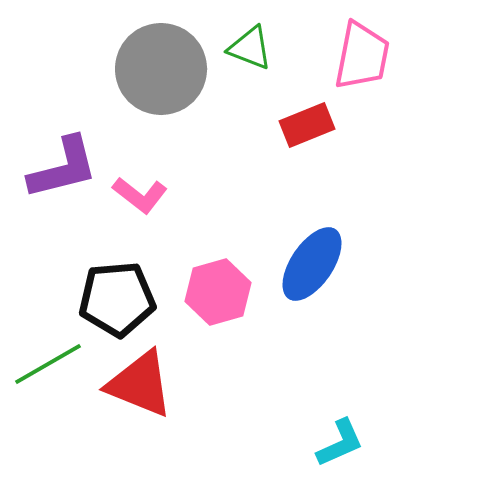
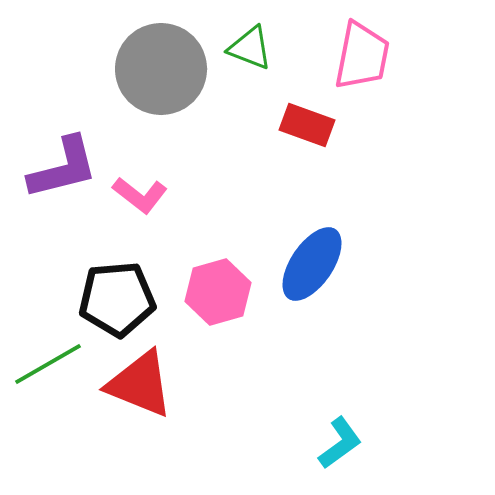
red rectangle: rotated 42 degrees clockwise
cyan L-shape: rotated 12 degrees counterclockwise
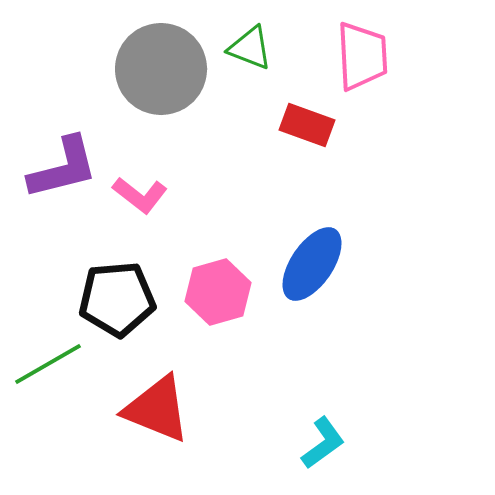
pink trapezoid: rotated 14 degrees counterclockwise
red triangle: moved 17 px right, 25 px down
cyan L-shape: moved 17 px left
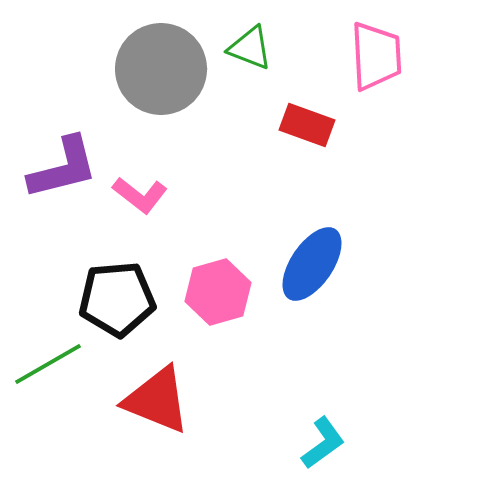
pink trapezoid: moved 14 px right
red triangle: moved 9 px up
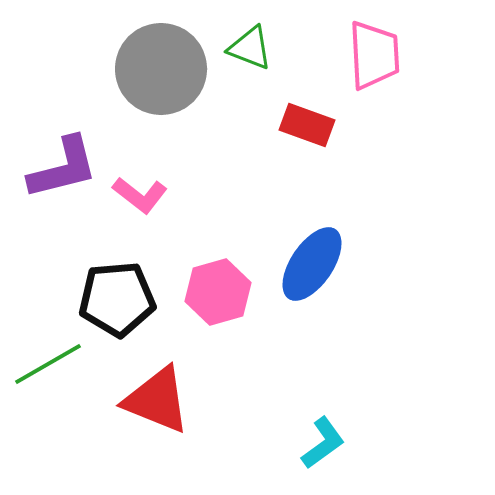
pink trapezoid: moved 2 px left, 1 px up
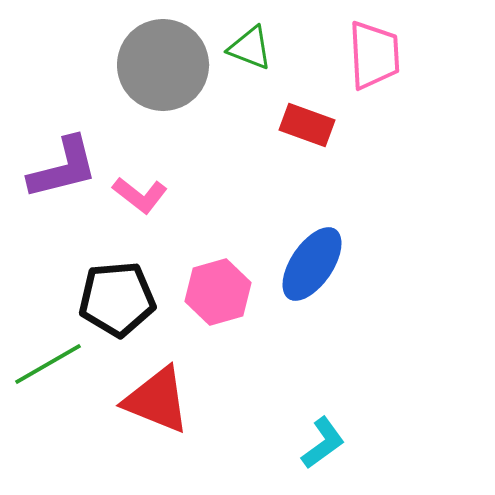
gray circle: moved 2 px right, 4 px up
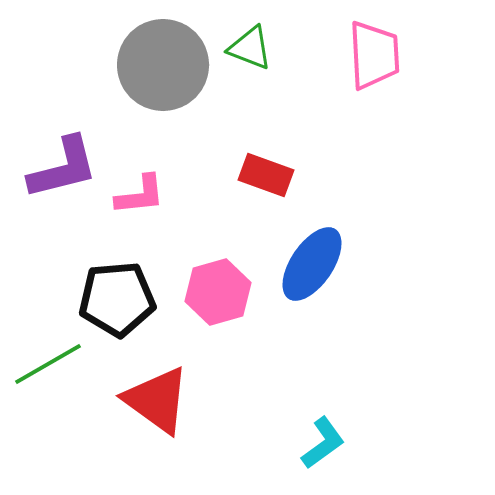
red rectangle: moved 41 px left, 50 px down
pink L-shape: rotated 44 degrees counterclockwise
red triangle: rotated 14 degrees clockwise
